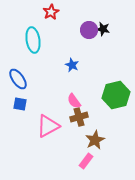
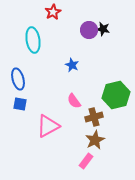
red star: moved 2 px right
blue ellipse: rotated 20 degrees clockwise
brown cross: moved 15 px right
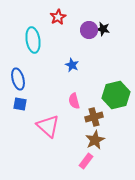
red star: moved 5 px right, 5 px down
pink semicircle: rotated 21 degrees clockwise
pink triangle: rotated 50 degrees counterclockwise
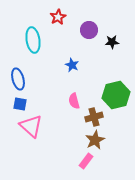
black star: moved 9 px right, 13 px down; rotated 16 degrees counterclockwise
pink triangle: moved 17 px left
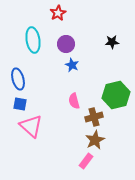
red star: moved 4 px up
purple circle: moved 23 px left, 14 px down
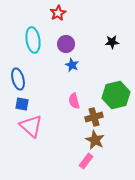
blue square: moved 2 px right
brown star: rotated 18 degrees counterclockwise
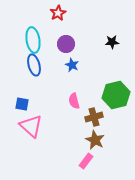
blue ellipse: moved 16 px right, 14 px up
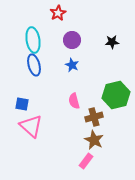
purple circle: moved 6 px right, 4 px up
brown star: moved 1 px left
